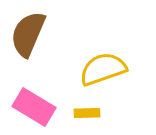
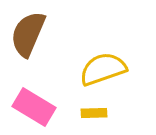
yellow rectangle: moved 7 px right
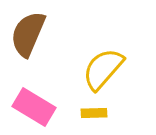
yellow semicircle: rotated 30 degrees counterclockwise
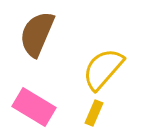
brown semicircle: moved 9 px right
yellow rectangle: rotated 65 degrees counterclockwise
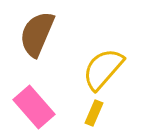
pink rectangle: rotated 18 degrees clockwise
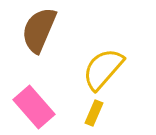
brown semicircle: moved 2 px right, 4 px up
